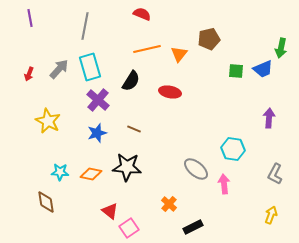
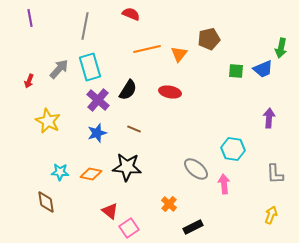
red semicircle: moved 11 px left
red arrow: moved 7 px down
black semicircle: moved 3 px left, 9 px down
gray L-shape: rotated 30 degrees counterclockwise
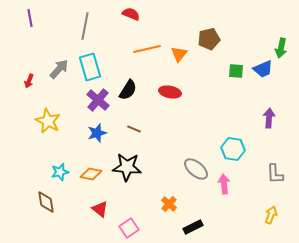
cyan star: rotated 18 degrees counterclockwise
red triangle: moved 10 px left, 2 px up
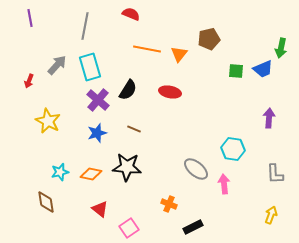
orange line: rotated 24 degrees clockwise
gray arrow: moved 2 px left, 4 px up
orange cross: rotated 21 degrees counterclockwise
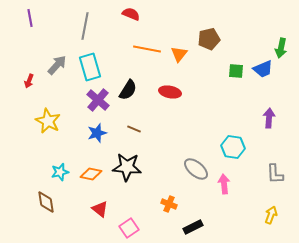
cyan hexagon: moved 2 px up
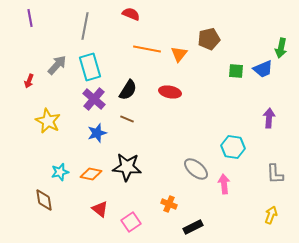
purple cross: moved 4 px left, 1 px up
brown line: moved 7 px left, 10 px up
brown diamond: moved 2 px left, 2 px up
pink square: moved 2 px right, 6 px up
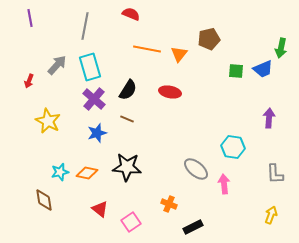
orange diamond: moved 4 px left, 1 px up
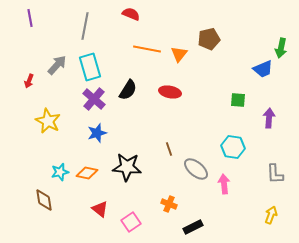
green square: moved 2 px right, 29 px down
brown line: moved 42 px right, 30 px down; rotated 48 degrees clockwise
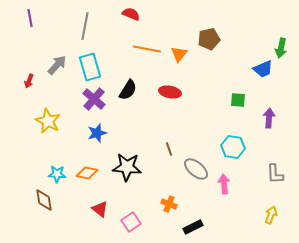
cyan star: moved 3 px left, 2 px down; rotated 18 degrees clockwise
